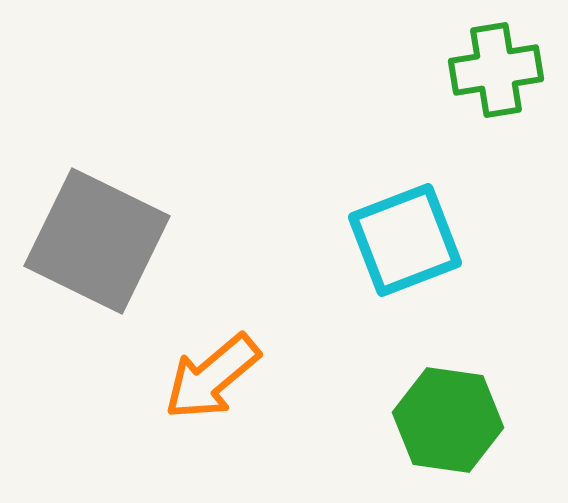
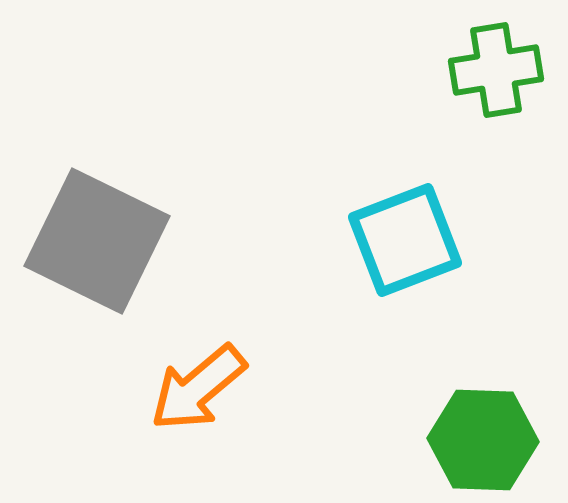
orange arrow: moved 14 px left, 11 px down
green hexagon: moved 35 px right, 20 px down; rotated 6 degrees counterclockwise
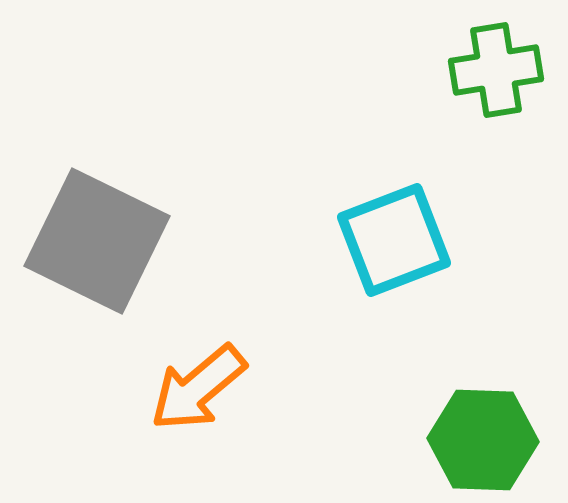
cyan square: moved 11 px left
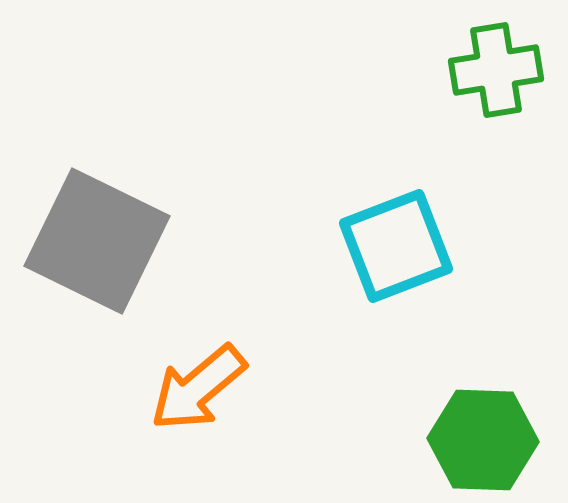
cyan square: moved 2 px right, 6 px down
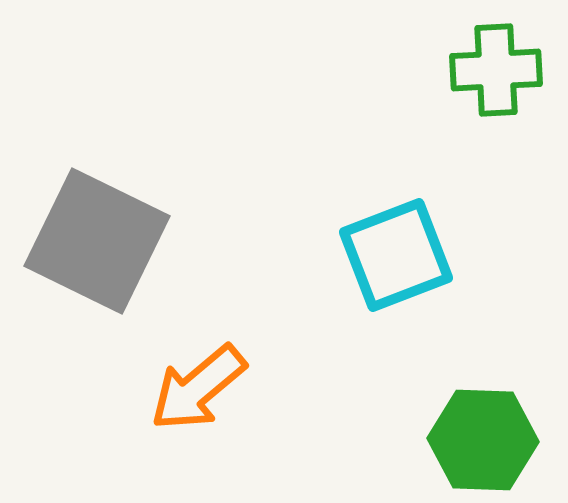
green cross: rotated 6 degrees clockwise
cyan square: moved 9 px down
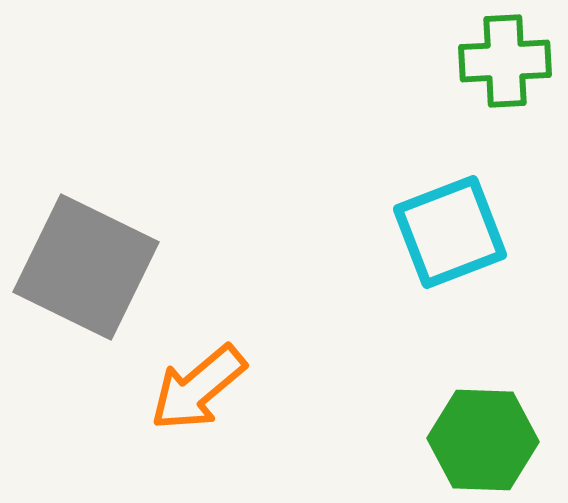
green cross: moved 9 px right, 9 px up
gray square: moved 11 px left, 26 px down
cyan square: moved 54 px right, 23 px up
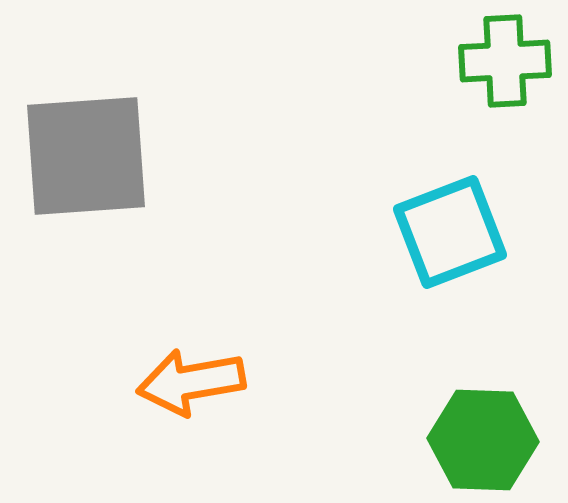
gray square: moved 111 px up; rotated 30 degrees counterclockwise
orange arrow: moved 7 px left, 6 px up; rotated 30 degrees clockwise
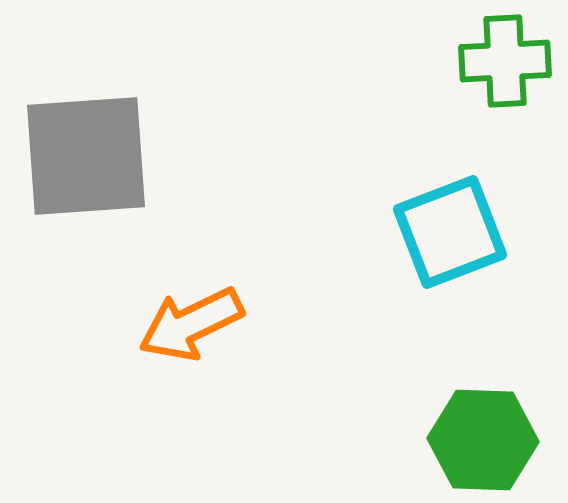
orange arrow: moved 58 px up; rotated 16 degrees counterclockwise
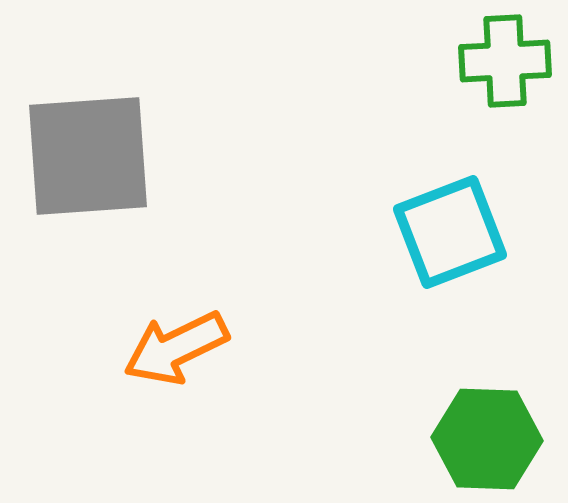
gray square: moved 2 px right
orange arrow: moved 15 px left, 24 px down
green hexagon: moved 4 px right, 1 px up
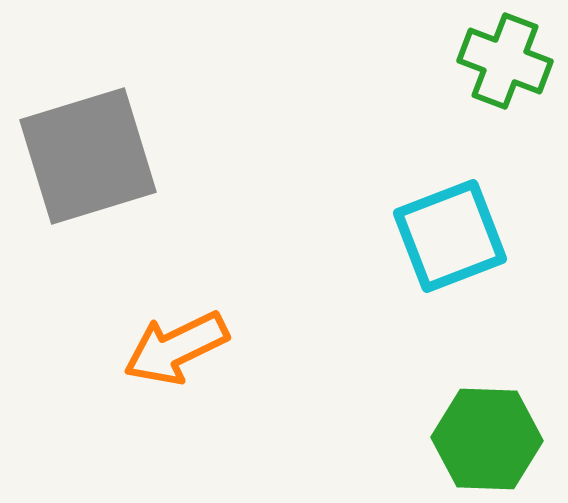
green cross: rotated 24 degrees clockwise
gray square: rotated 13 degrees counterclockwise
cyan square: moved 4 px down
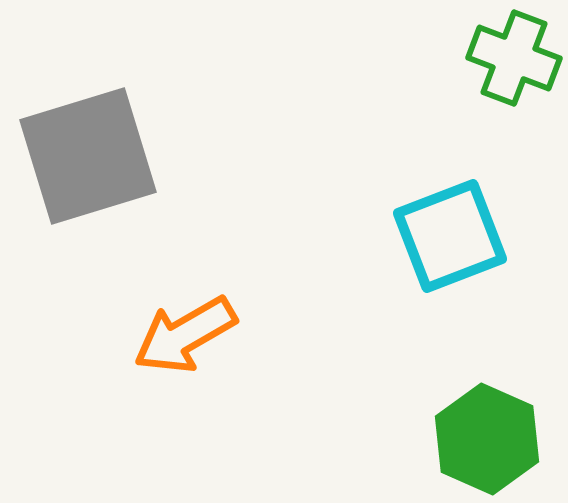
green cross: moved 9 px right, 3 px up
orange arrow: moved 9 px right, 13 px up; rotated 4 degrees counterclockwise
green hexagon: rotated 22 degrees clockwise
